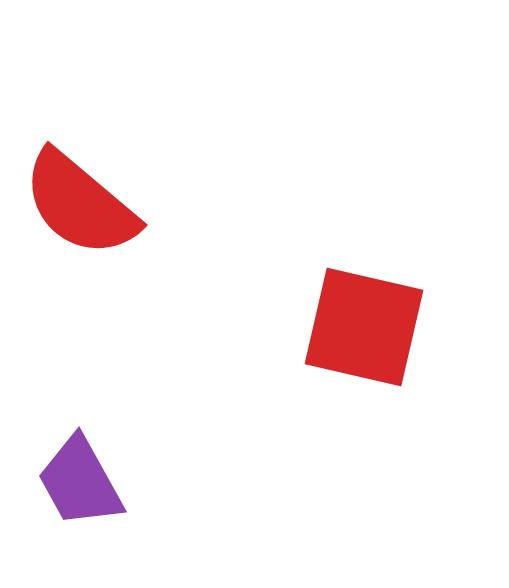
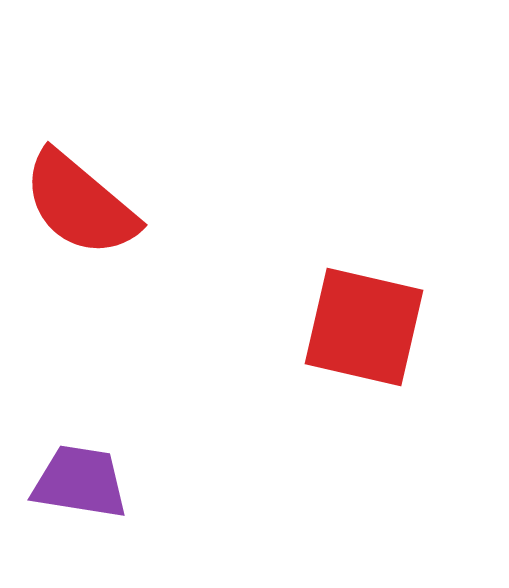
purple trapezoid: rotated 128 degrees clockwise
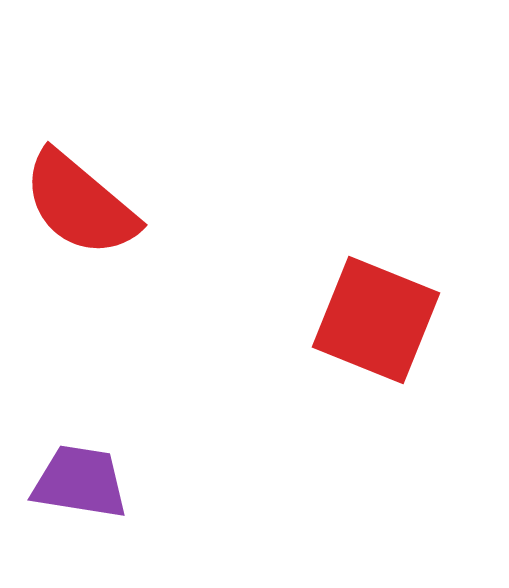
red square: moved 12 px right, 7 px up; rotated 9 degrees clockwise
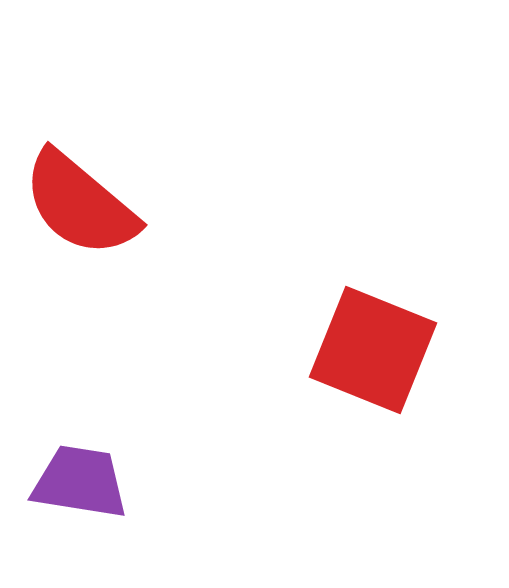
red square: moved 3 px left, 30 px down
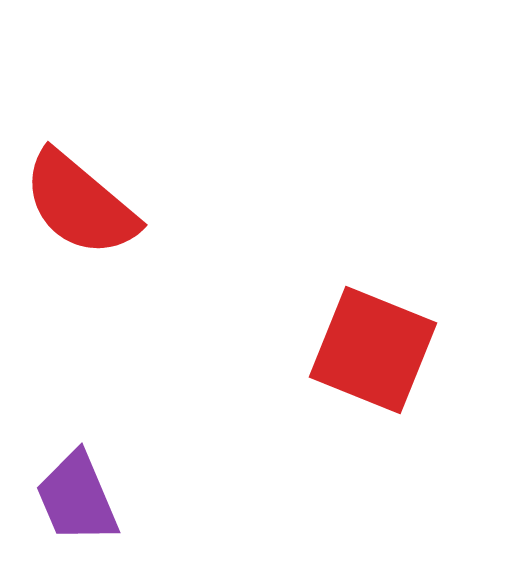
purple trapezoid: moved 3 px left, 16 px down; rotated 122 degrees counterclockwise
